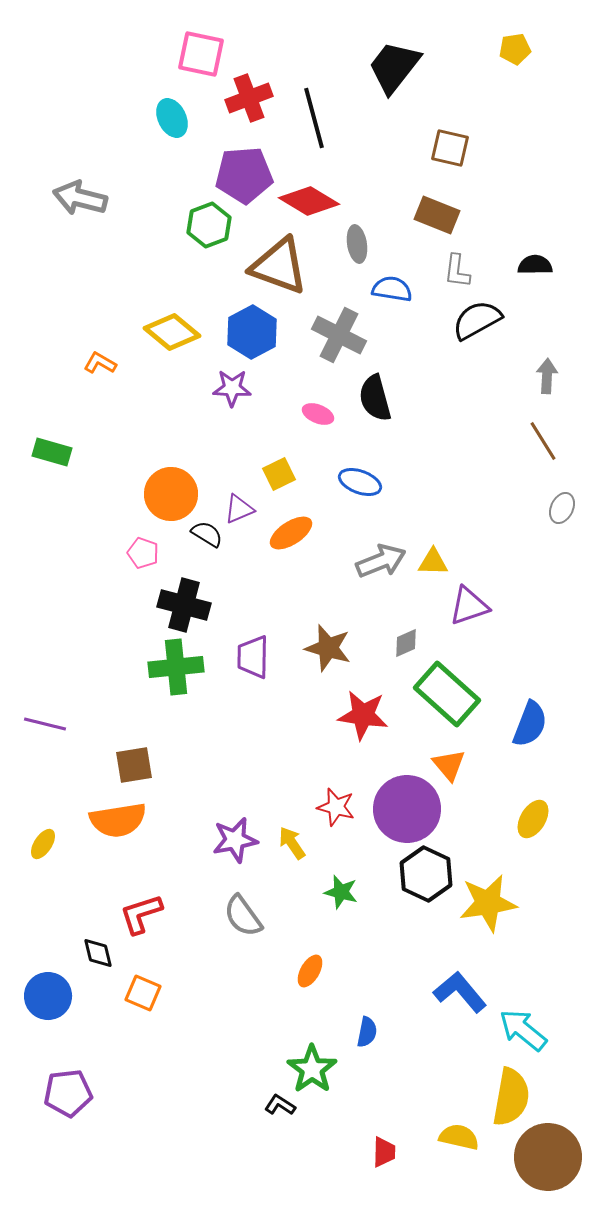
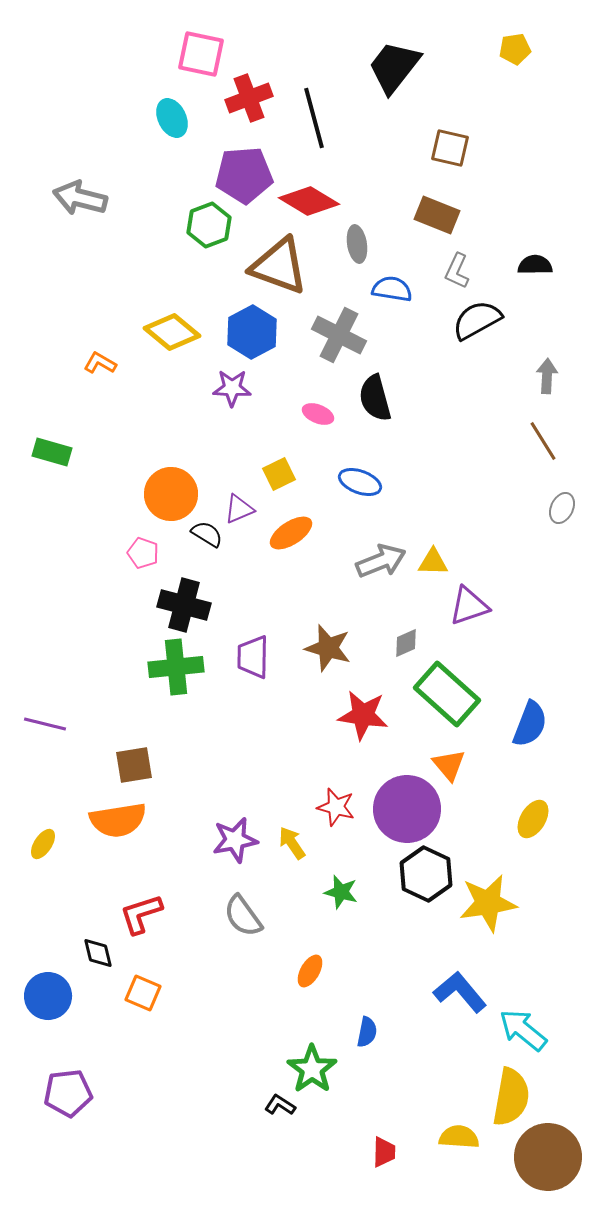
gray L-shape at (457, 271): rotated 18 degrees clockwise
yellow semicircle at (459, 1137): rotated 9 degrees counterclockwise
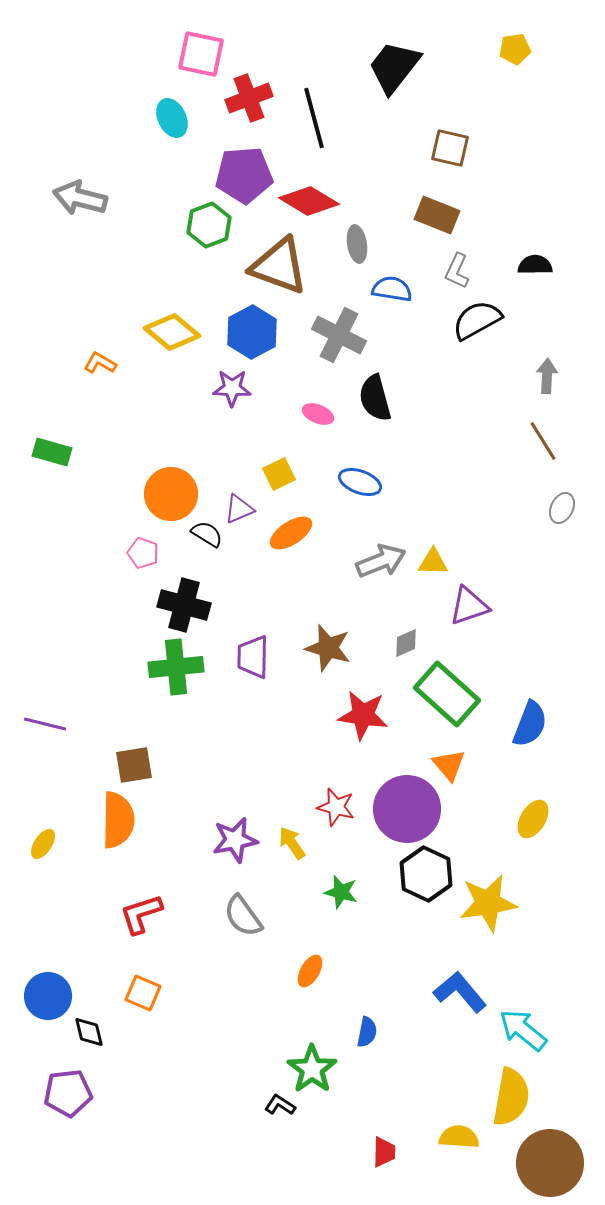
orange semicircle at (118, 820): rotated 80 degrees counterclockwise
black diamond at (98, 953): moved 9 px left, 79 px down
brown circle at (548, 1157): moved 2 px right, 6 px down
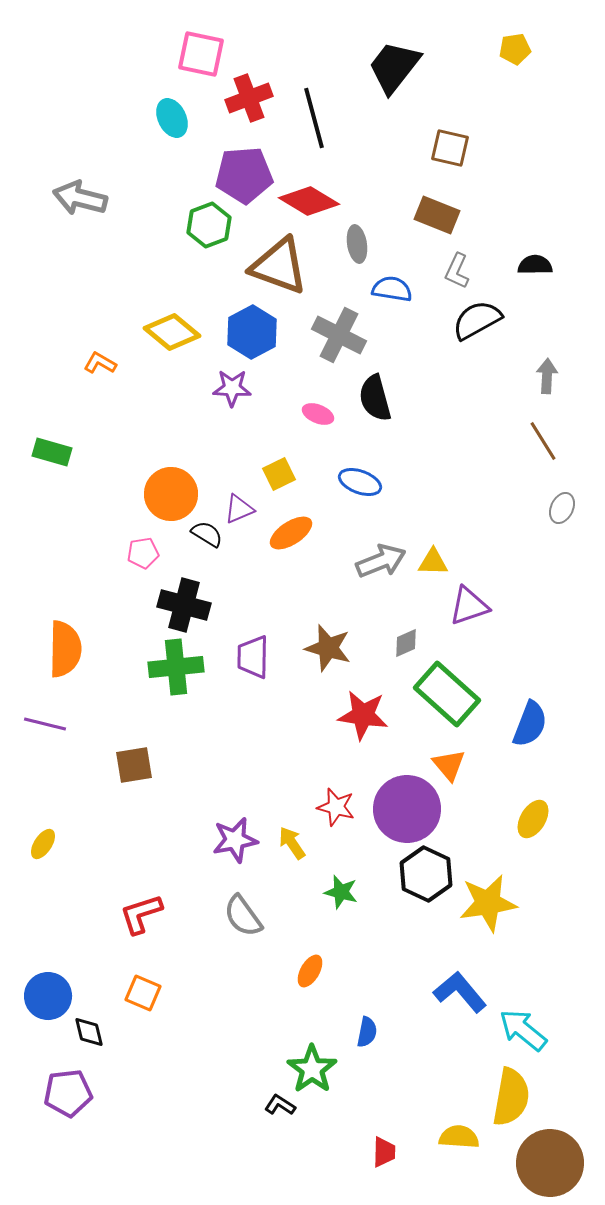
pink pentagon at (143, 553): rotated 28 degrees counterclockwise
orange semicircle at (118, 820): moved 53 px left, 171 px up
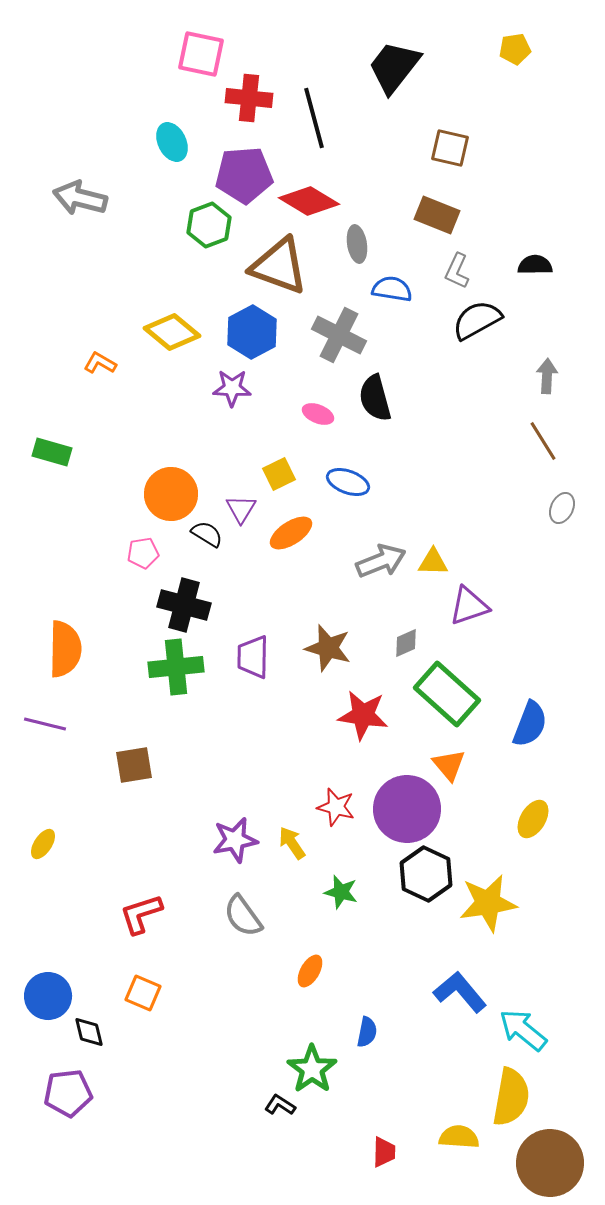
red cross at (249, 98): rotated 27 degrees clockwise
cyan ellipse at (172, 118): moved 24 px down
blue ellipse at (360, 482): moved 12 px left
purple triangle at (239, 509): moved 2 px right; rotated 36 degrees counterclockwise
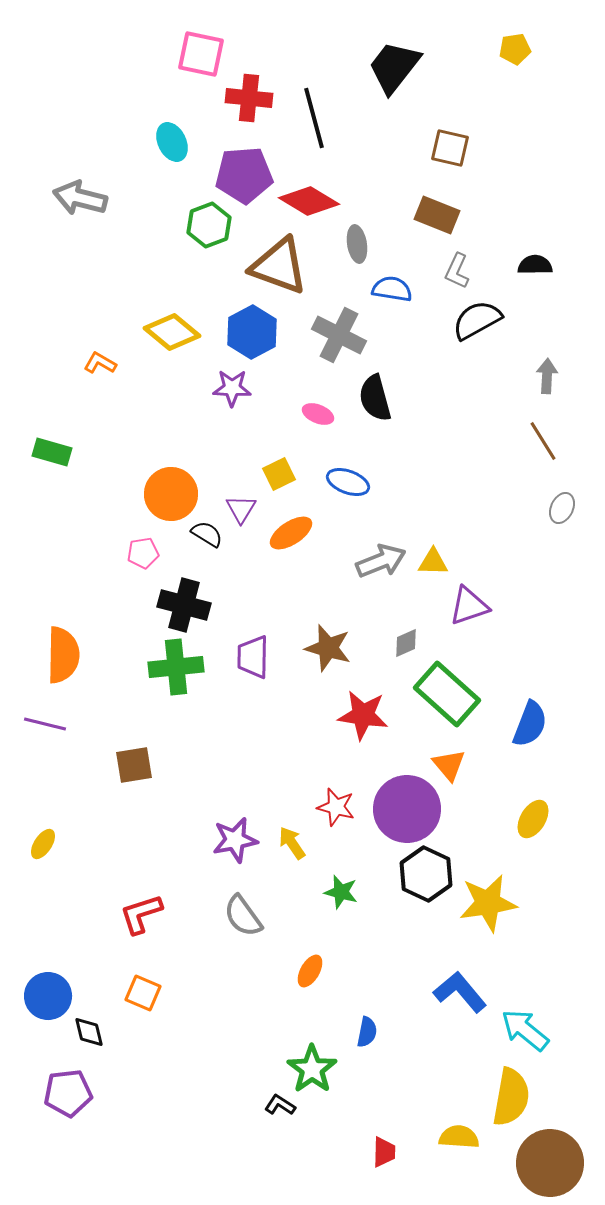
orange semicircle at (65, 649): moved 2 px left, 6 px down
cyan arrow at (523, 1030): moved 2 px right
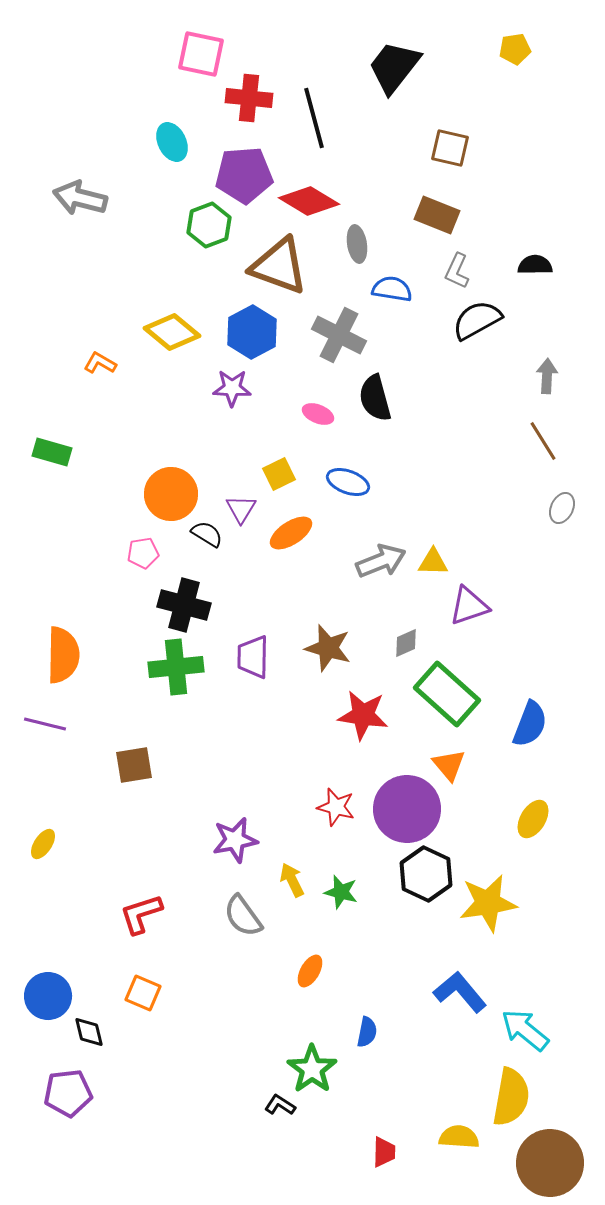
yellow arrow at (292, 843): moved 37 px down; rotated 8 degrees clockwise
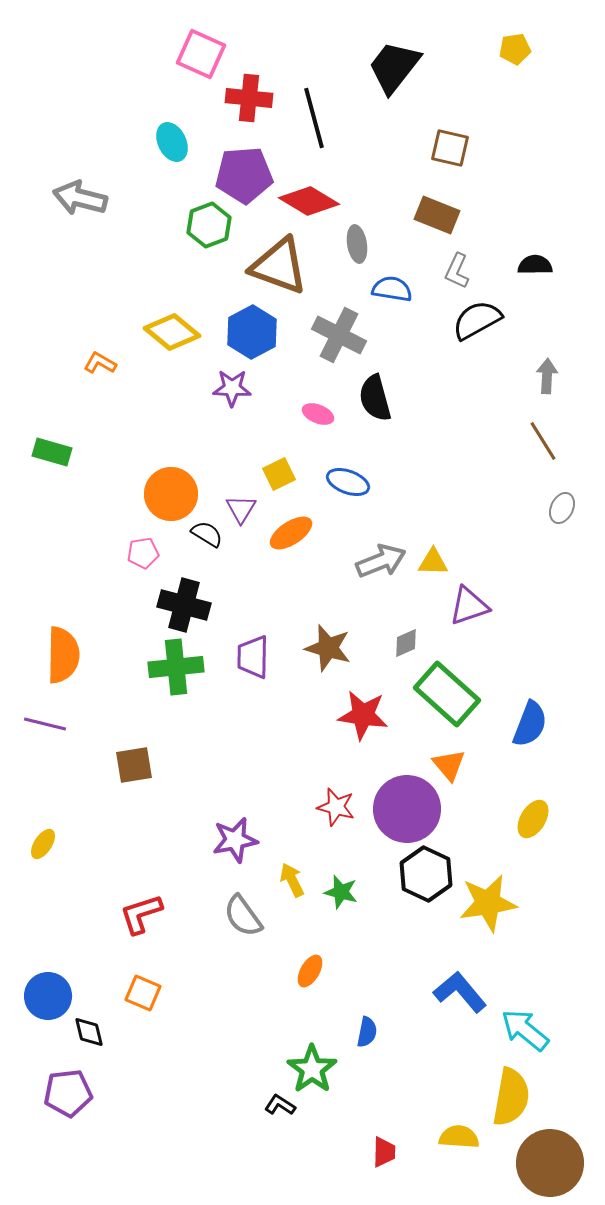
pink square at (201, 54): rotated 12 degrees clockwise
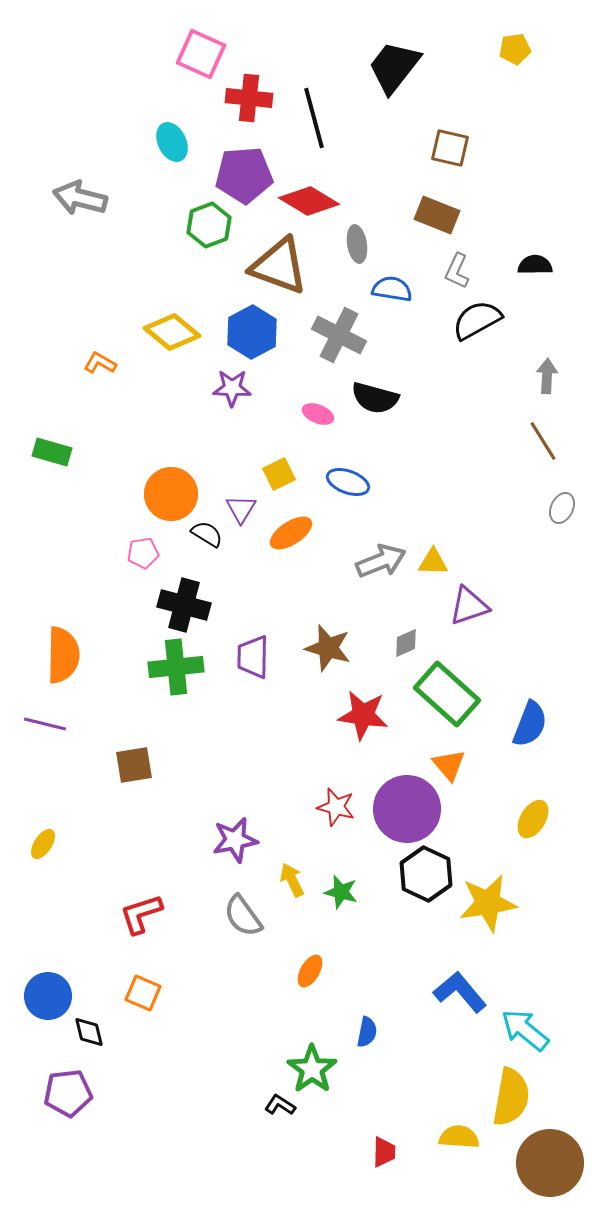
black semicircle at (375, 398): rotated 60 degrees counterclockwise
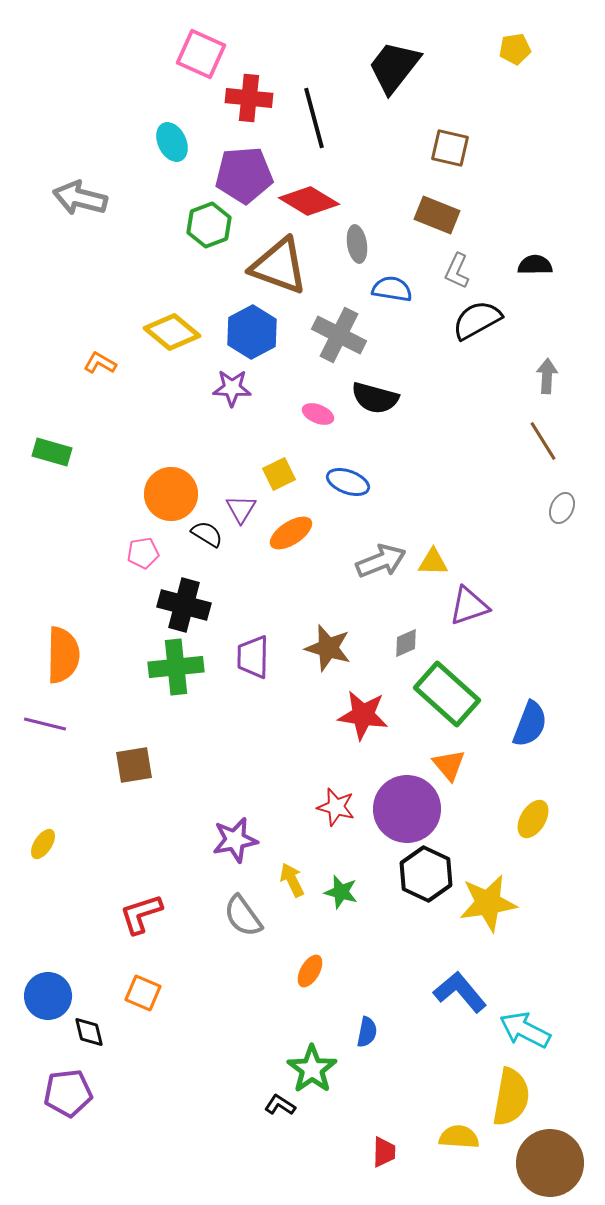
cyan arrow at (525, 1030): rotated 12 degrees counterclockwise
